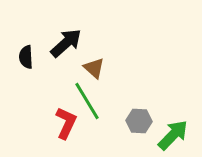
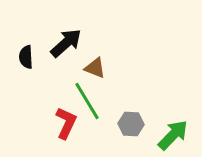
brown triangle: moved 1 px right; rotated 20 degrees counterclockwise
gray hexagon: moved 8 px left, 3 px down
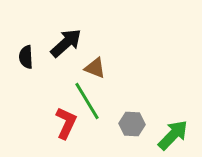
gray hexagon: moved 1 px right
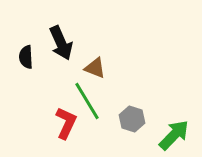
black arrow: moved 5 px left; rotated 108 degrees clockwise
gray hexagon: moved 5 px up; rotated 15 degrees clockwise
green arrow: moved 1 px right
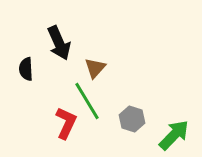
black arrow: moved 2 px left
black semicircle: moved 12 px down
brown triangle: rotated 50 degrees clockwise
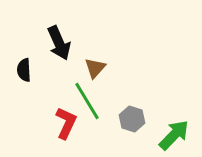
black semicircle: moved 2 px left, 1 px down
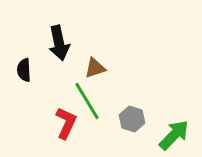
black arrow: rotated 12 degrees clockwise
brown triangle: rotated 30 degrees clockwise
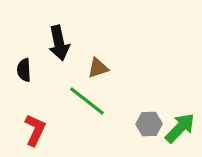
brown triangle: moved 3 px right
green line: rotated 21 degrees counterclockwise
gray hexagon: moved 17 px right, 5 px down; rotated 20 degrees counterclockwise
red L-shape: moved 31 px left, 7 px down
green arrow: moved 6 px right, 7 px up
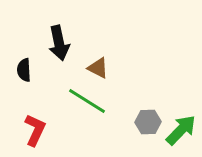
brown triangle: rotated 45 degrees clockwise
green line: rotated 6 degrees counterclockwise
gray hexagon: moved 1 px left, 2 px up
green arrow: moved 1 px right, 2 px down
